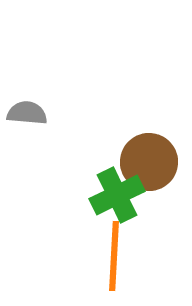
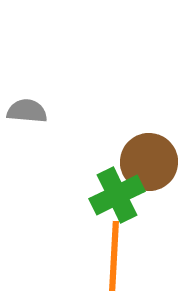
gray semicircle: moved 2 px up
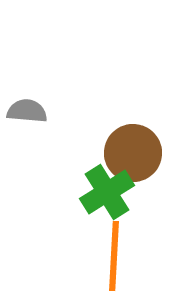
brown circle: moved 16 px left, 9 px up
green cross: moved 10 px left, 3 px up; rotated 6 degrees counterclockwise
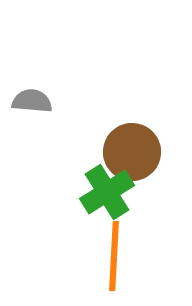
gray semicircle: moved 5 px right, 10 px up
brown circle: moved 1 px left, 1 px up
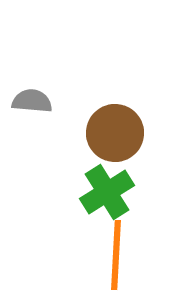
brown circle: moved 17 px left, 19 px up
orange line: moved 2 px right, 1 px up
